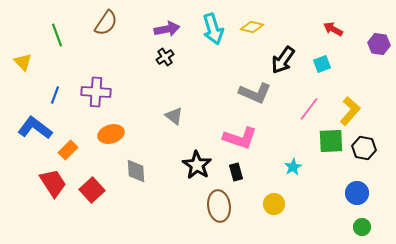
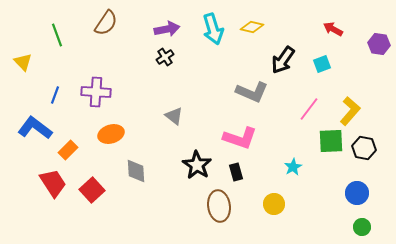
gray L-shape: moved 3 px left, 1 px up
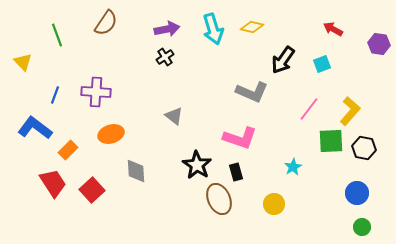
brown ellipse: moved 7 px up; rotated 16 degrees counterclockwise
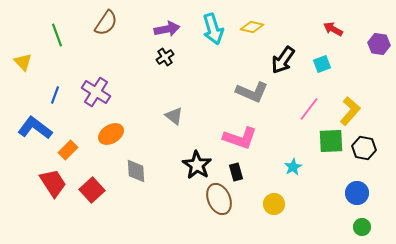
purple cross: rotated 28 degrees clockwise
orange ellipse: rotated 15 degrees counterclockwise
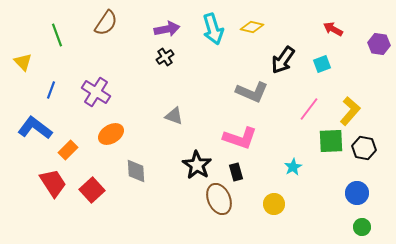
blue line: moved 4 px left, 5 px up
gray triangle: rotated 18 degrees counterclockwise
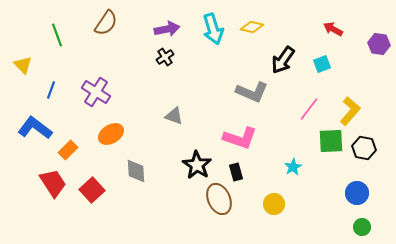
yellow triangle: moved 3 px down
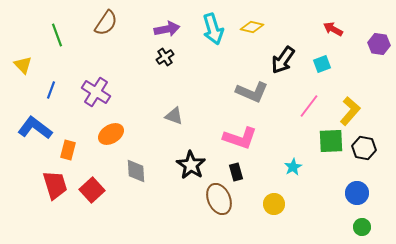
pink line: moved 3 px up
orange rectangle: rotated 30 degrees counterclockwise
black star: moved 6 px left
red trapezoid: moved 2 px right, 2 px down; rotated 16 degrees clockwise
